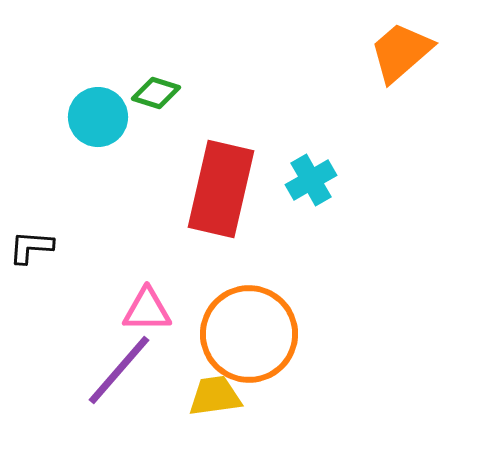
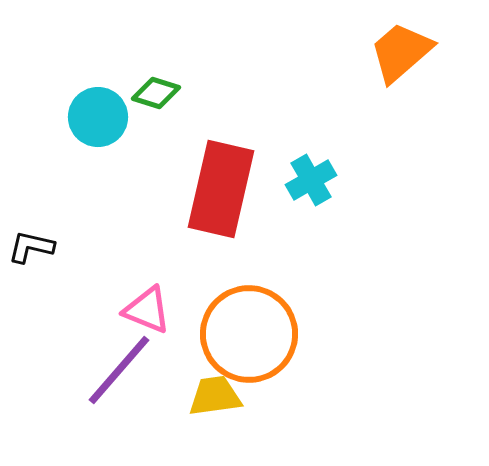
black L-shape: rotated 9 degrees clockwise
pink triangle: rotated 22 degrees clockwise
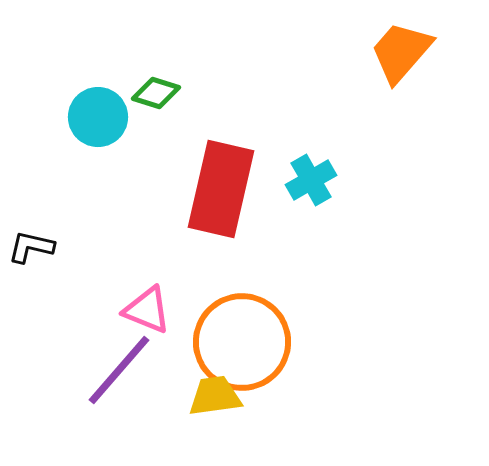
orange trapezoid: rotated 8 degrees counterclockwise
orange circle: moved 7 px left, 8 px down
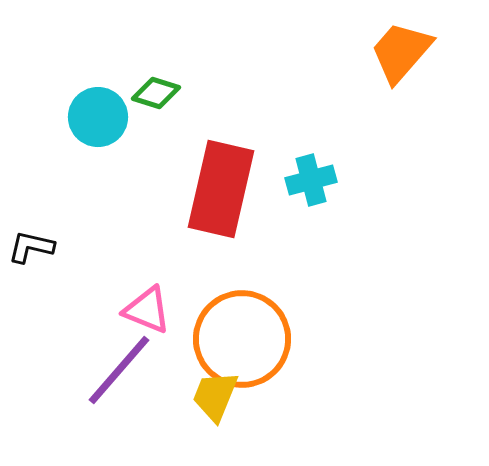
cyan cross: rotated 15 degrees clockwise
orange circle: moved 3 px up
yellow trapezoid: rotated 60 degrees counterclockwise
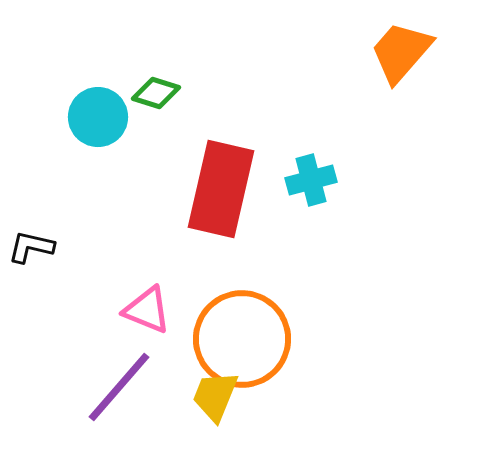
purple line: moved 17 px down
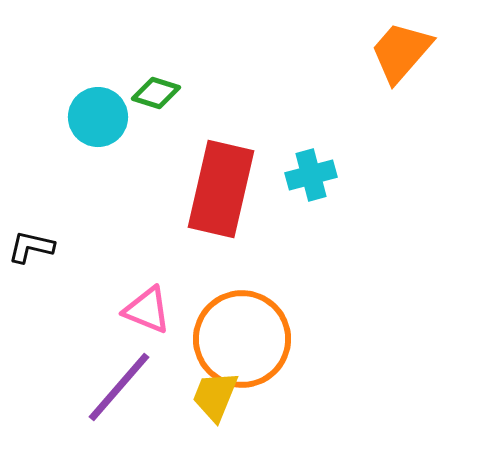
cyan cross: moved 5 px up
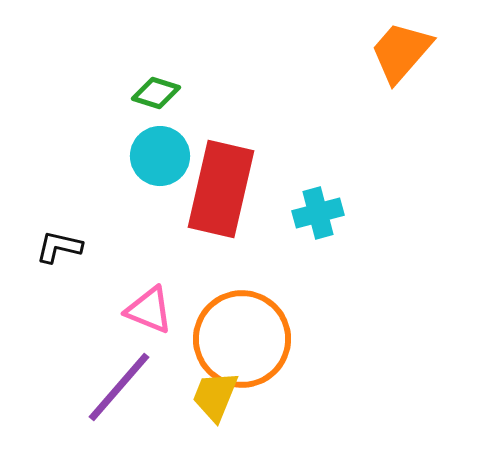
cyan circle: moved 62 px right, 39 px down
cyan cross: moved 7 px right, 38 px down
black L-shape: moved 28 px right
pink triangle: moved 2 px right
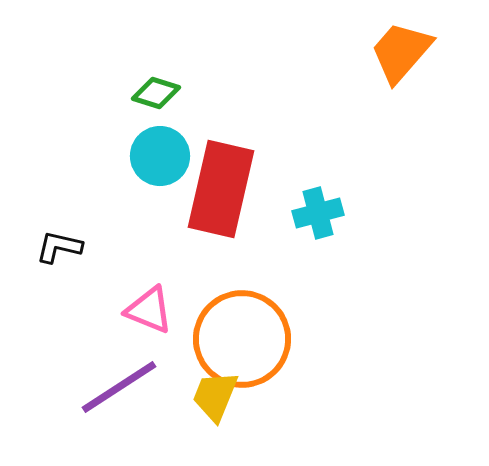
purple line: rotated 16 degrees clockwise
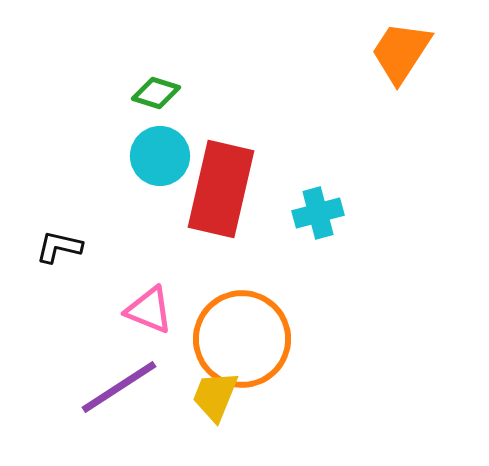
orange trapezoid: rotated 8 degrees counterclockwise
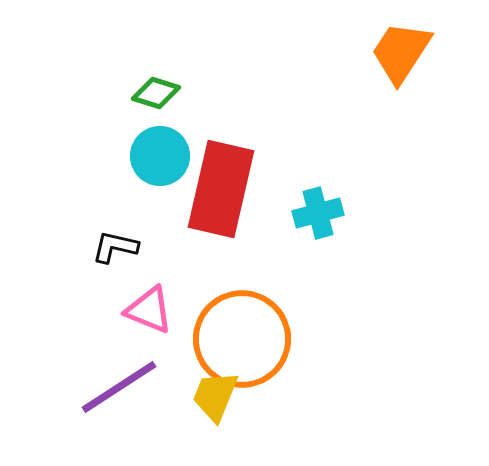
black L-shape: moved 56 px right
